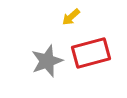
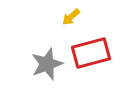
gray star: moved 3 px down
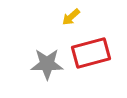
gray star: rotated 20 degrees clockwise
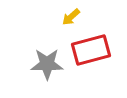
red rectangle: moved 3 px up
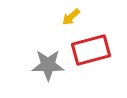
gray star: moved 1 px right, 1 px down
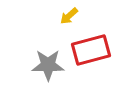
yellow arrow: moved 2 px left, 1 px up
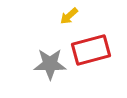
gray star: moved 2 px right, 1 px up
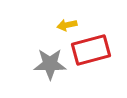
yellow arrow: moved 2 px left, 9 px down; rotated 30 degrees clockwise
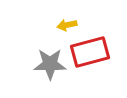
red rectangle: moved 1 px left, 2 px down
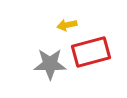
red rectangle: moved 1 px right
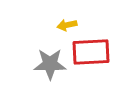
red rectangle: rotated 12 degrees clockwise
